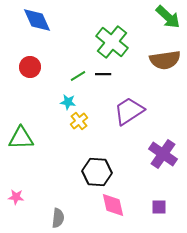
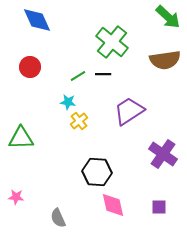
gray semicircle: rotated 150 degrees clockwise
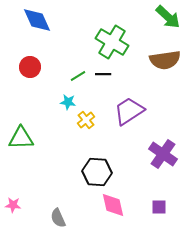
green cross: rotated 8 degrees counterclockwise
yellow cross: moved 7 px right, 1 px up
pink star: moved 3 px left, 8 px down
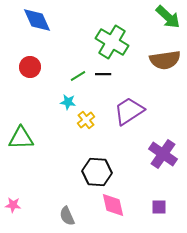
gray semicircle: moved 9 px right, 2 px up
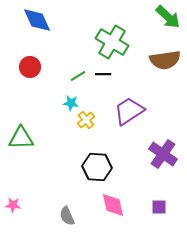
cyan star: moved 3 px right, 1 px down
black hexagon: moved 5 px up
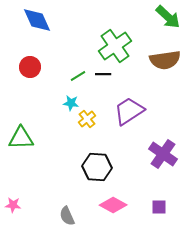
green cross: moved 3 px right, 4 px down; rotated 24 degrees clockwise
yellow cross: moved 1 px right, 1 px up
pink diamond: rotated 48 degrees counterclockwise
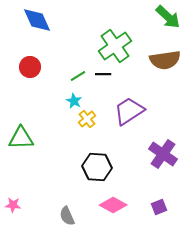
cyan star: moved 3 px right, 2 px up; rotated 21 degrees clockwise
purple square: rotated 21 degrees counterclockwise
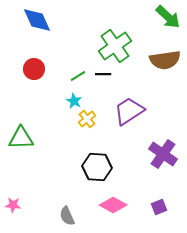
red circle: moved 4 px right, 2 px down
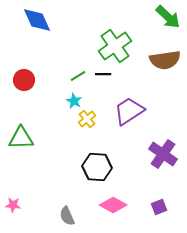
red circle: moved 10 px left, 11 px down
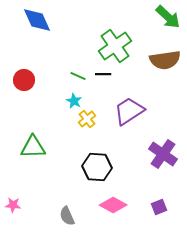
green line: rotated 56 degrees clockwise
green triangle: moved 12 px right, 9 px down
